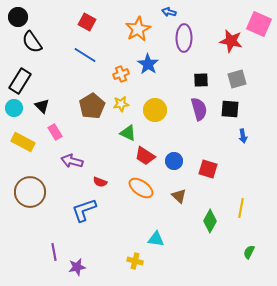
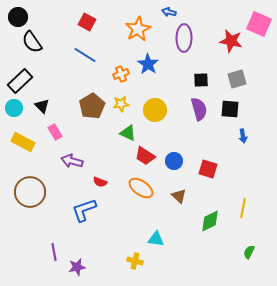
black rectangle at (20, 81): rotated 15 degrees clockwise
yellow line at (241, 208): moved 2 px right
green diamond at (210, 221): rotated 35 degrees clockwise
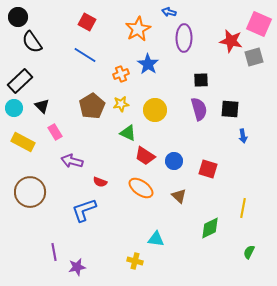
gray square at (237, 79): moved 17 px right, 22 px up
green diamond at (210, 221): moved 7 px down
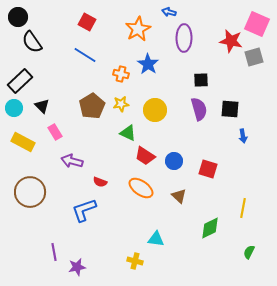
pink square at (259, 24): moved 2 px left
orange cross at (121, 74): rotated 35 degrees clockwise
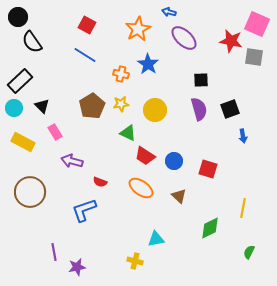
red square at (87, 22): moved 3 px down
purple ellipse at (184, 38): rotated 48 degrees counterclockwise
gray square at (254, 57): rotated 24 degrees clockwise
black square at (230, 109): rotated 24 degrees counterclockwise
cyan triangle at (156, 239): rotated 18 degrees counterclockwise
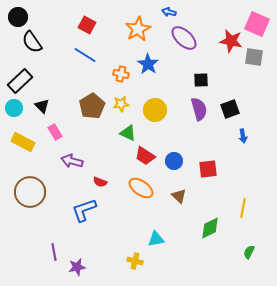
red square at (208, 169): rotated 24 degrees counterclockwise
